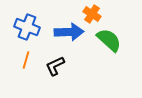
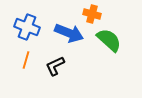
orange cross: rotated 18 degrees counterclockwise
blue arrow: moved 1 px down; rotated 24 degrees clockwise
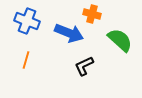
blue cross: moved 6 px up
green semicircle: moved 11 px right
black L-shape: moved 29 px right
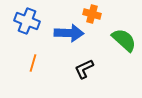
blue arrow: rotated 20 degrees counterclockwise
green semicircle: moved 4 px right
orange line: moved 7 px right, 3 px down
black L-shape: moved 3 px down
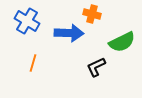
blue cross: rotated 10 degrees clockwise
green semicircle: moved 2 px left, 2 px down; rotated 112 degrees clockwise
black L-shape: moved 12 px right, 2 px up
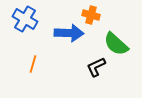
orange cross: moved 1 px left, 1 px down
blue cross: moved 2 px left, 2 px up
green semicircle: moved 6 px left, 2 px down; rotated 68 degrees clockwise
orange line: moved 1 px down
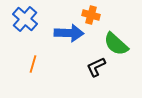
blue cross: rotated 10 degrees clockwise
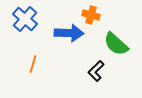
black L-shape: moved 4 px down; rotated 20 degrees counterclockwise
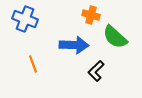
blue cross: rotated 20 degrees counterclockwise
blue arrow: moved 5 px right, 12 px down
green semicircle: moved 1 px left, 7 px up
orange line: rotated 36 degrees counterclockwise
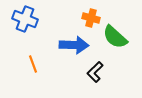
orange cross: moved 3 px down
black L-shape: moved 1 px left, 1 px down
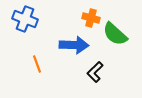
green semicircle: moved 3 px up
orange line: moved 4 px right
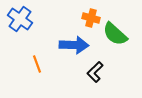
blue cross: moved 5 px left; rotated 15 degrees clockwise
